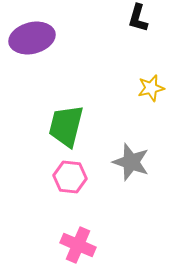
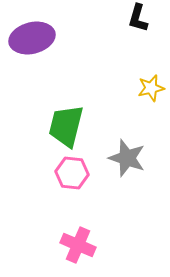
gray star: moved 4 px left, 4 px up
pink hexagon: moved 2 px right, 4 px up
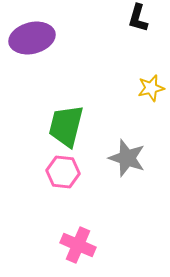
pink hexagon: moved 9 px left, 1 px up
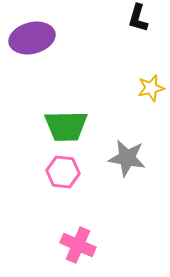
green trapezoid: rotated 105 degrees counterclockwise
gray star: rotated 9 degrees counterclockwise
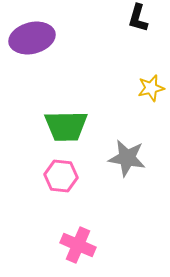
pink hexagon: moved 2 px left, 4 px down
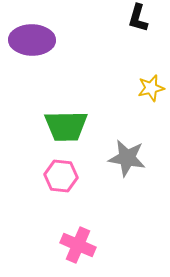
purple ellipse: moved 2 px down; rotated 15 degrees clockwise
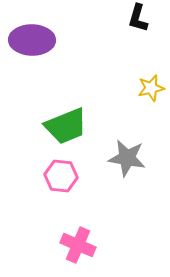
green trapezoid: rotated 21 degrees counterclockwise
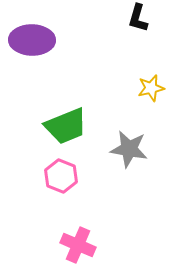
gray star: moved 2 px right, 9 px up
pink hexagon: rotated 16 degrees clockwise
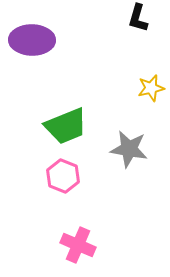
pink hexagon: moved 2 px right
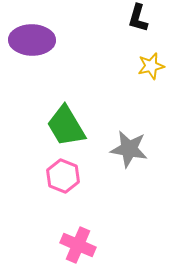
yellow star: moved 22 px up
green trapezoid: rotated 81 degrees clockwise
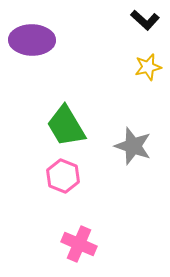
black L-shape: moved 7 px right, 2 px down; rotated 64 degrees counterclockwise
yellow star: moved 3 px left, 1 px down
gray star: moved 4 px right, 3 px up; rotated 9 degrees clockwise
pink cross: moved 1 px right, 1 px up
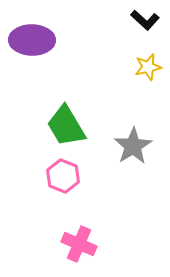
gray star: rotated 21 degrees clockwise
